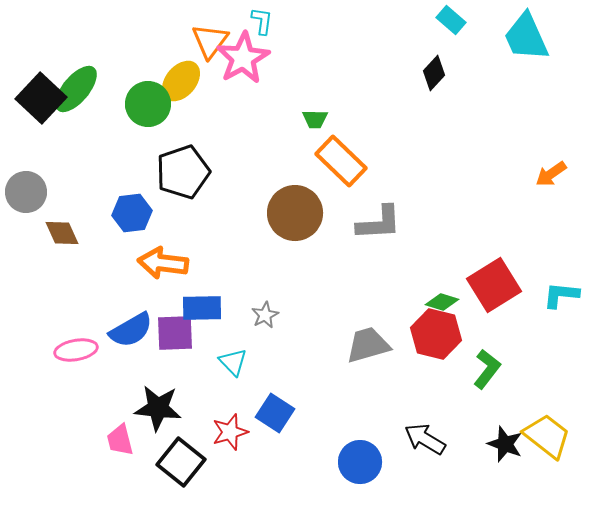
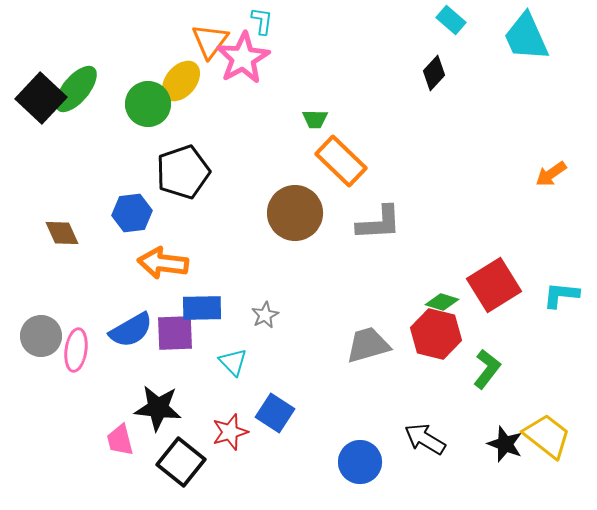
gray circle at (26, 192): moved 15 px right, 144 px down
pink ellipse at (76, 350): rotated 72 degrees counterclockwise
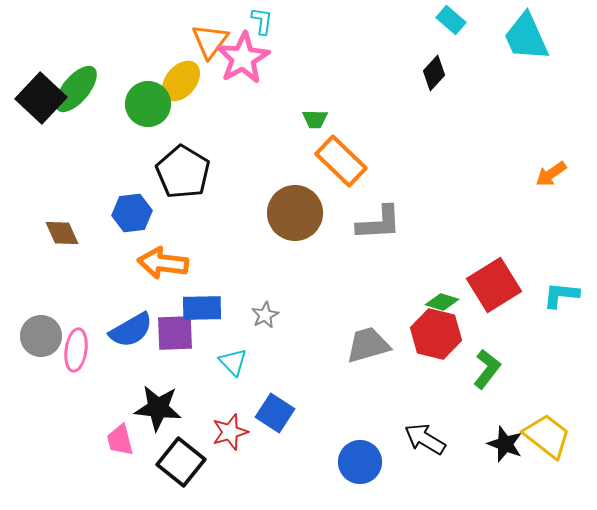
black pentagon at (183, 172): rotated 22 degrees counterclockwise
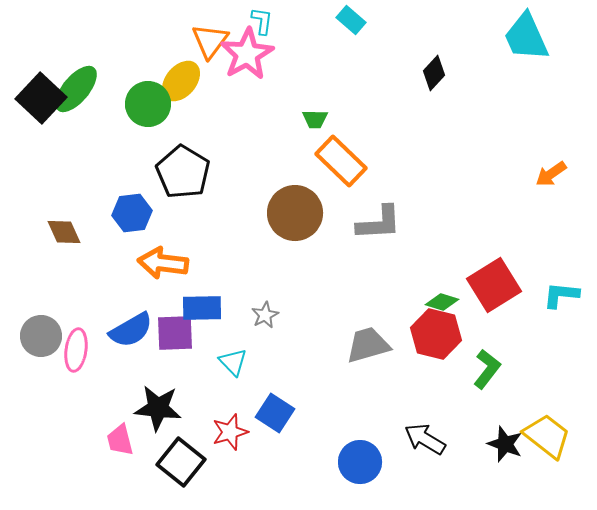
cyan rectangle at (451, 20): moved 100 px left
pink star at (243, 58): moved 4 px right, 4 px up
brown diamond at (62, 233): moved 2 px right, 1 px up
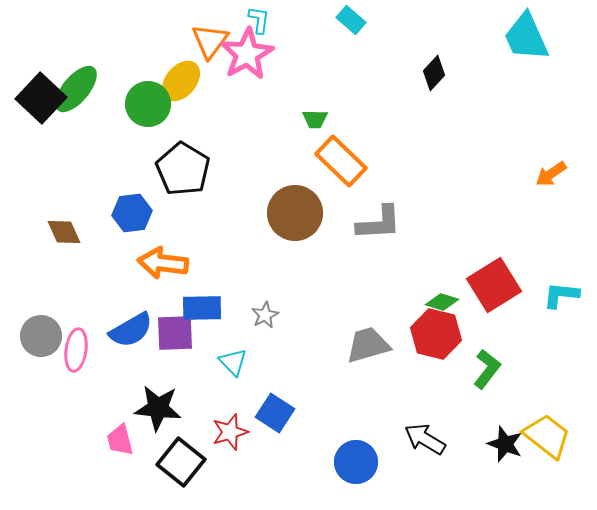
cyan L-shape at (262, 21): moved 3 px left, 1 px up
black pentagon at (183, 172): moved 3 px up
blue circle at (360, 462): moved 4 px left
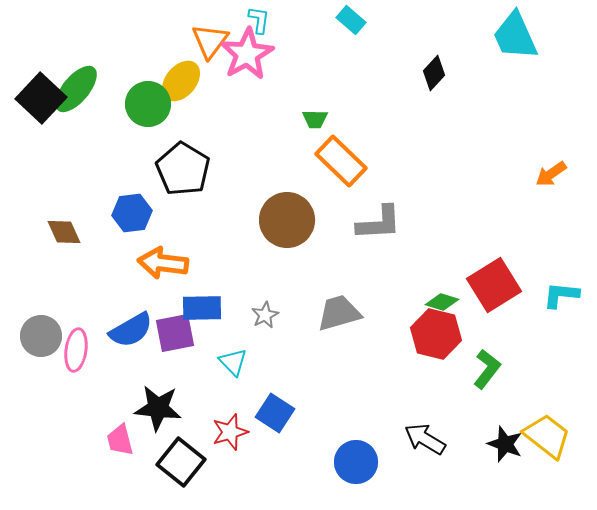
cyan trapezoid at (526, 37): moved 11 px left, 1 px up
brown circle at (295, 213): moved 8 px left, 7 px down
purple square at (175, 333): rotated 9 degrees counterclockwise
gray trapezoid at (368, 345): moved 29 px left, 32 px up
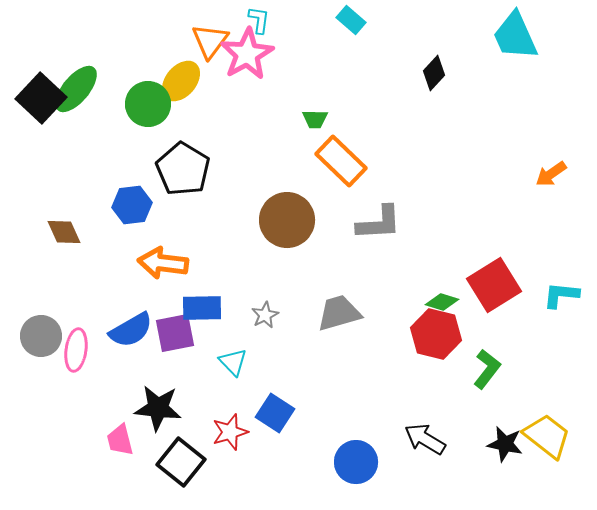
blue hexagon at (132, 213): moved 8 px up
black star at (505, 444): rotated 9 degrees counterclockwise
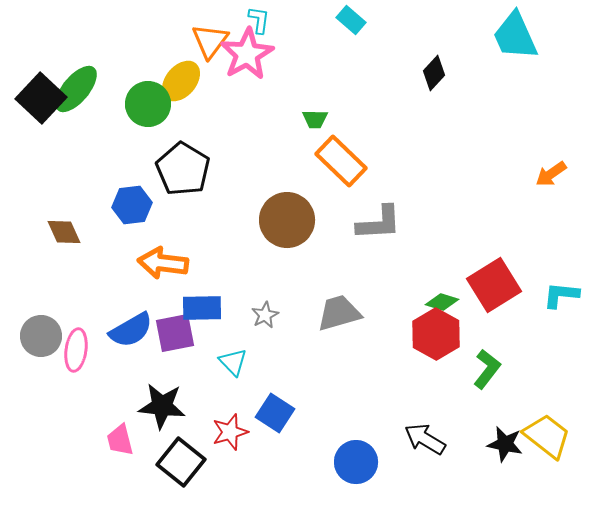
red hexagon at (436, 334): rotated 15 degrees clockwise
black star at (158, 408): moved 4 px right, 2 px up
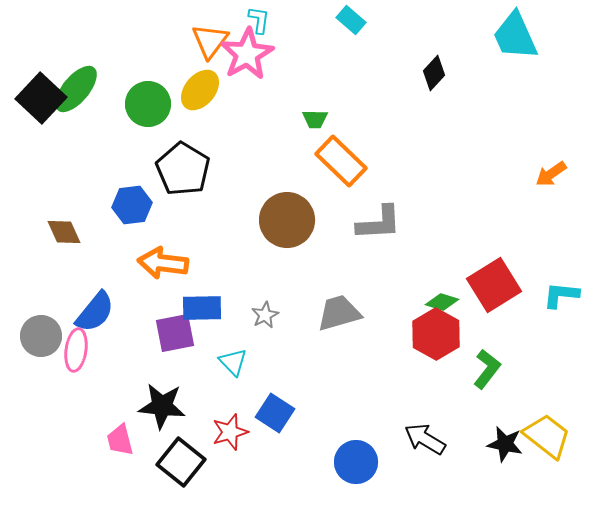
yellow ellipse at (181, 81): moved 19 px right, 9 px down
blue semicircle at (131, 330): moved 36 px left, 18 px up; rotated 21 degrees counterclockwise
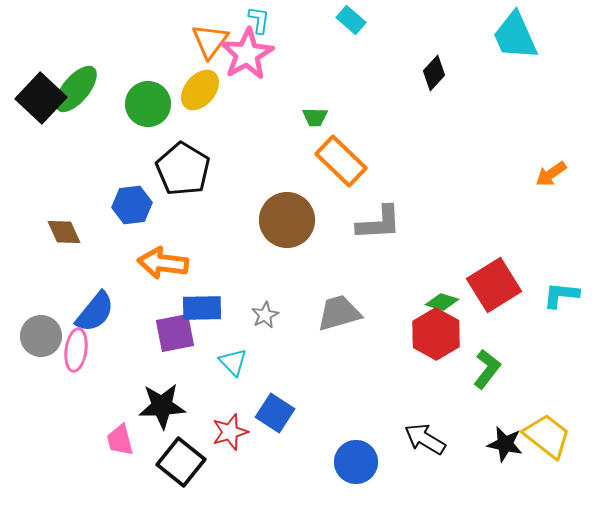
green trapezoid at (315, 119): moved 2 px up
black star at (162, 406): rotated 9 degrees counterclockwise
